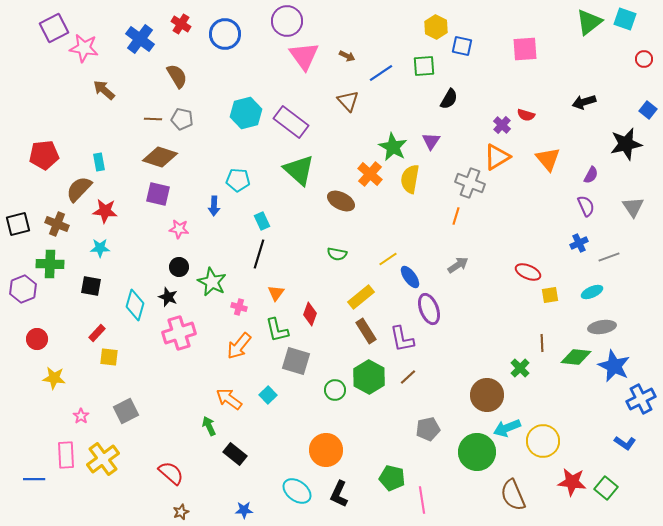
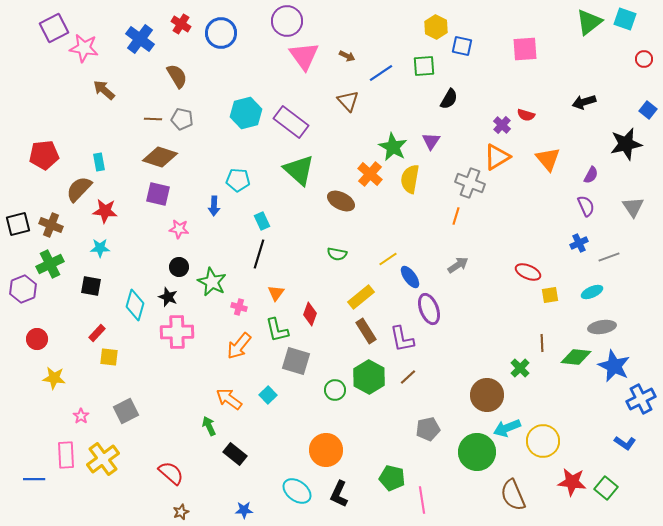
blue circle at (225, 34): moved 4 px left, 1 px up
brown cross at (57, 224): moved 6 px left, 1 px down
green cross at (50, 264): rotated 28 degrees counterclockwise
pink cross at (179, 333): moved 2 px left, 1 px up; rotated 16 degrees clockwise
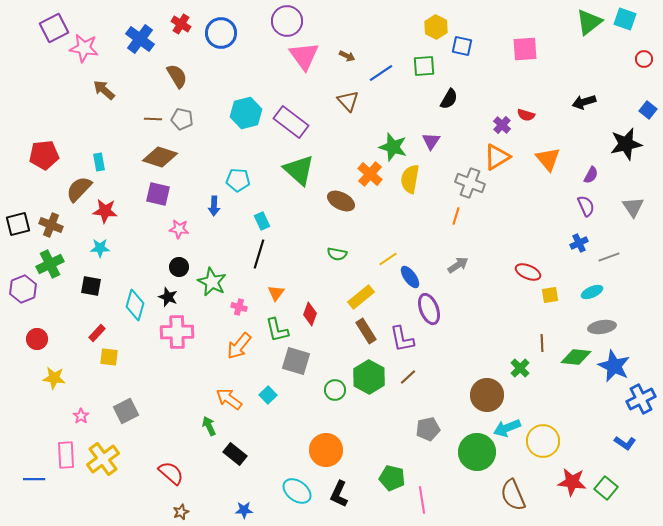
green star at (393, 147): rotated 12 degrees counterclockwise
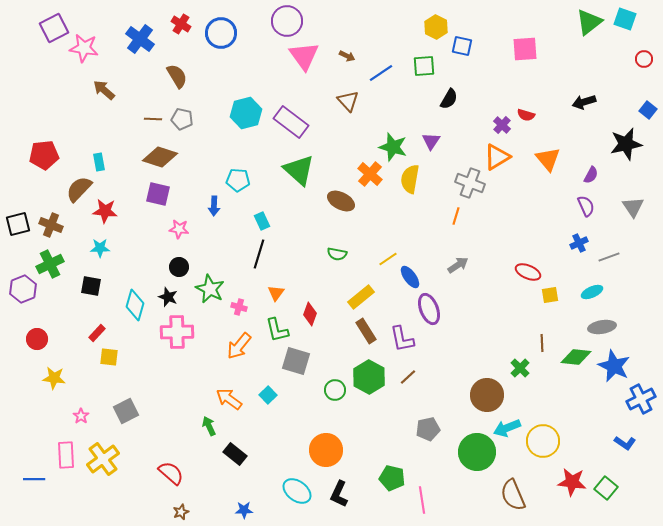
green star at (212, 282): moved 2 px left, 7 px down
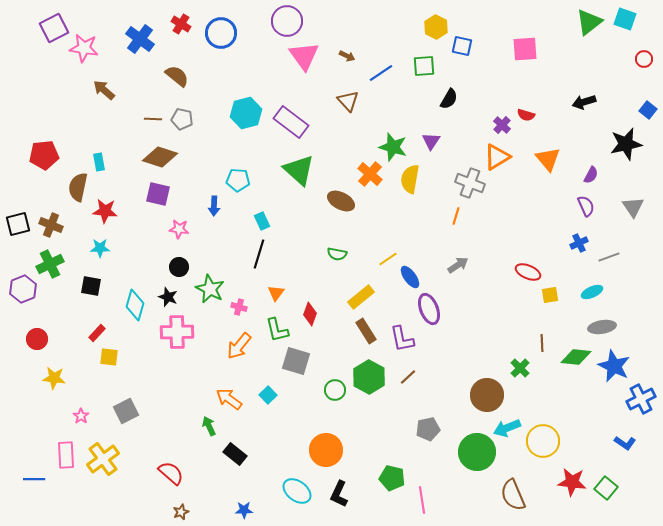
brown semicircle at (177, 76): rotated 20 degrees counterclockwise
brown semicircle at (79, 189): moved 1 px left, 2 px up; rotated 32 degrees counterclockwise
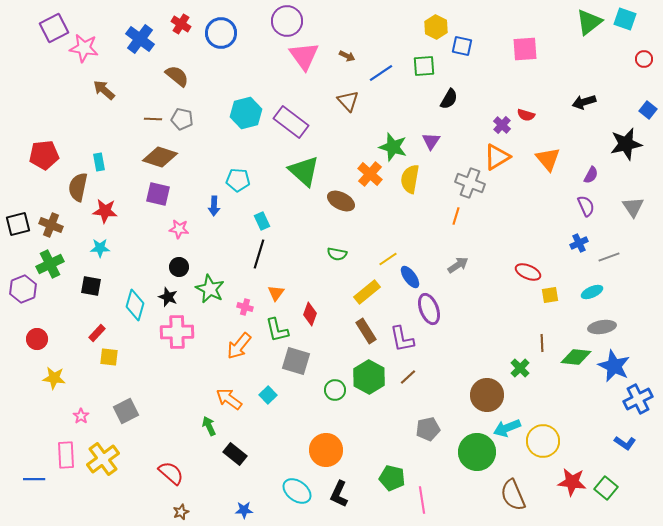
green triangle at (299, 170): moved 5 px right, 1 px down
yellow rectangle at (361, 297): moved 6 px right, 5 px up
pink cross at (239, 307): moved 6 px right
blue cross at (641, 399): moved 3 px left
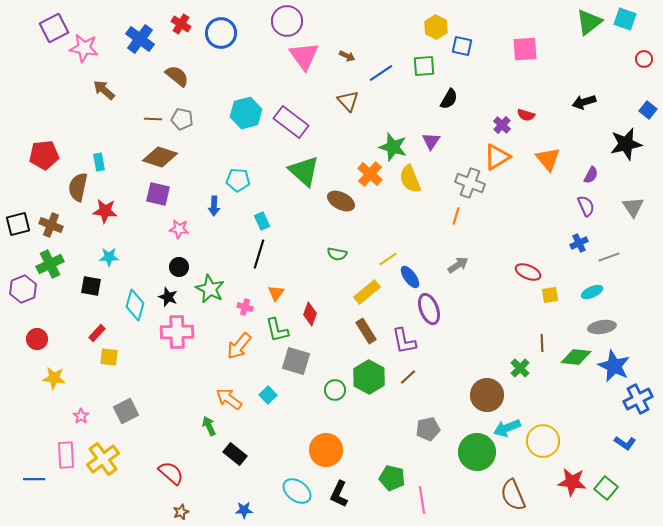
yellow semicircle at (410, 179): rotated 32 degrees counterclockwise
cyan star at (100, 248): moved 9 px right, 9 px down
purple L-shape at (402, 339): moved 2 px right, 2 px down
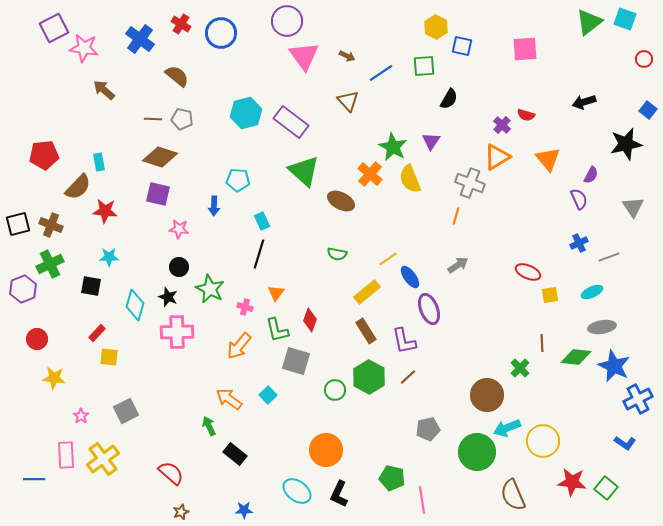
green star at (393, 147): rotated 12 degrees clockwise
brown semicircle at (78, 187): rotated 148 degrees counterclockwise
purple semicircle at (586, 206): moved 7 px left, 7 px up
red diamond at (310, 314): moved 6 px down
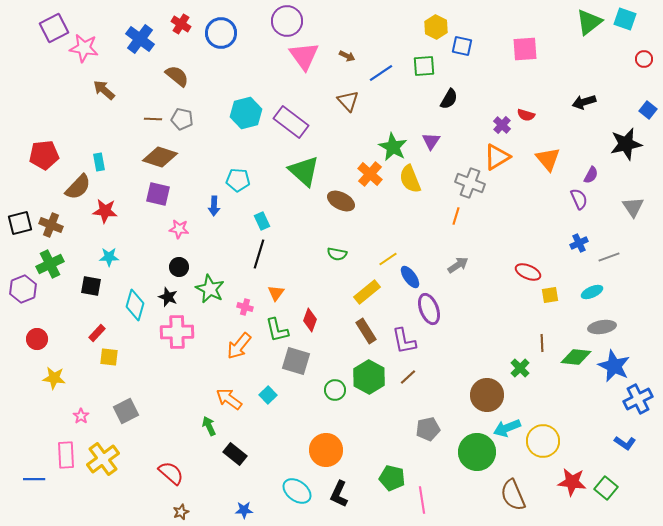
black square at (18, 224): moved 2 px right, 1 px up
